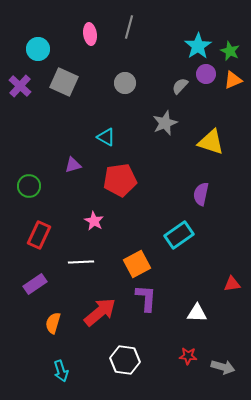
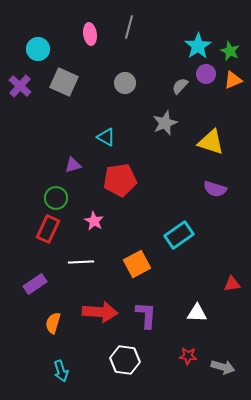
green circle: moved 27 px right, 12 px down
purple semicircle: moved 14 px right, 5 px up; rotated 85 degrees counterclockwise
red rectangle: moved 9 px right, 6 px up
purple L-shape: moved 17 px down
red arrow: rotated 44 degrees clockwise
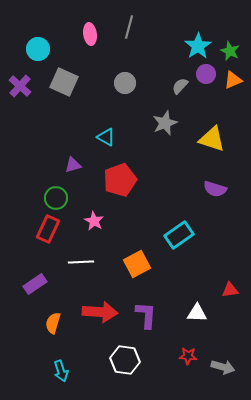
yellow triangle: moved 1 px right, 3 px up
red pentagon: rotated 12 degrees counterclockwise
red triangle: moved 2 px left, 6 px down
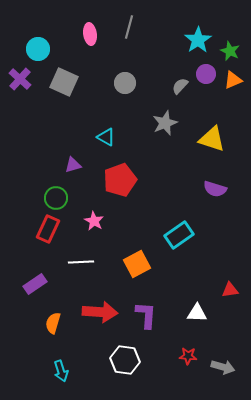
cyan star: moved 6 px up
purple cross: moved 7 px up
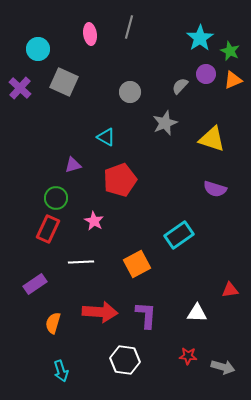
cyan star: moved 2 px right, 2 px up
purple cross: moved 9 px down
gray circle: moved 5 px right, 9 px down
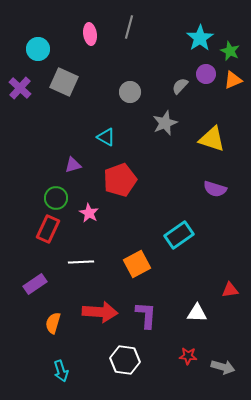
pink star: moved 5 px left, 8 px up
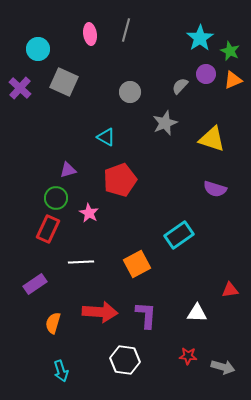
gray line: moved 3 px left, 3 px down
purple triangle: moved 5 px left, 5 px down
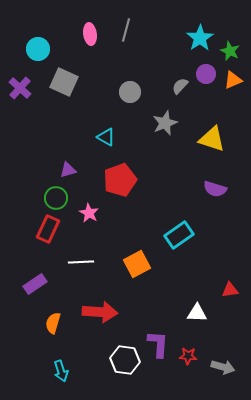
purple L-shape: moved 12 px right, 29 px down
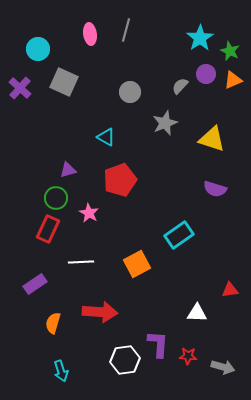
white hexagon: rotated 16 degrees counterclockwise
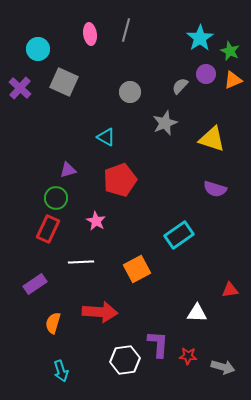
pink star: moved 7 px right, 8 px down
orange square: moved 5 px down
